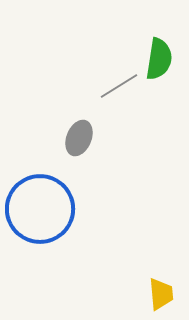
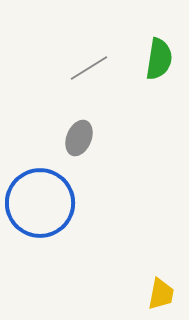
gray line: moved 30 px left, 18 px up
blue circle: moved 6 px up
yellow trapezoid: rotated 16 degrees clockwise
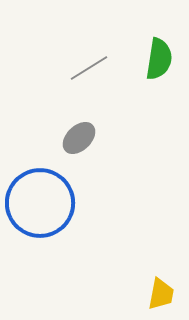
gray ellipse: rotated 24 degrees clockwise
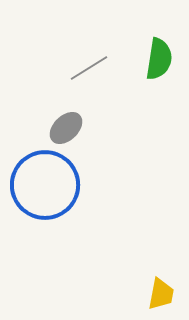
gray ellipse: moved 13 px left, 10 px up
blue circle: moved 5 px right, 18 px up
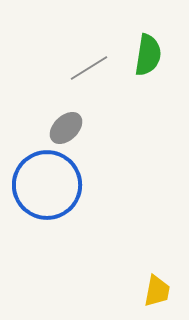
green semicircle: moved 11 px left, 4 px up
blue circle: moved 2 px right
yellow trapezoid: moved 4 px left, 3 px up
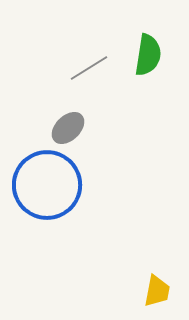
gray ellipse: moved 2 px right
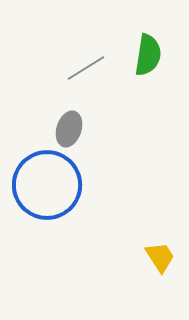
gray line: moved 3 px left
gray ellipse: moved 1 px right, 1 px down; rotated 28 degrees counterclockwise
yellow trapezoid: moved 3 px right, 34 px up; rotated 44 degrees counterclockwise
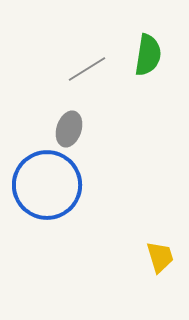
gray line: moved 1 px right, 1 px down
yellow trapezoid: rotated 16 degrees clockwise
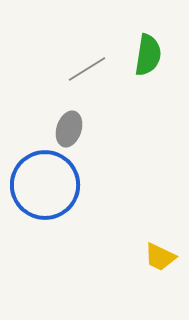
blue circle: moved 2 px left
yellow trapezoid: rotated 132 degrees clockwise
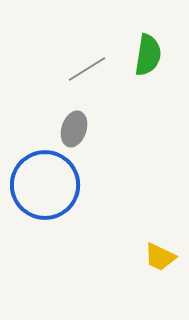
gray ellipse: moved 5 px right
